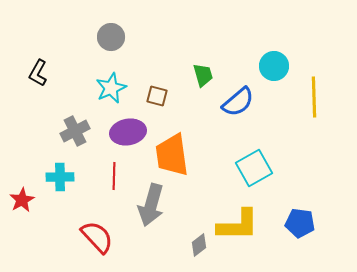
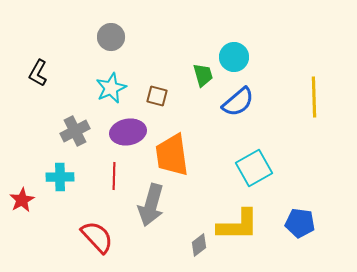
cyan circle: moved 40 px left, 9 px up
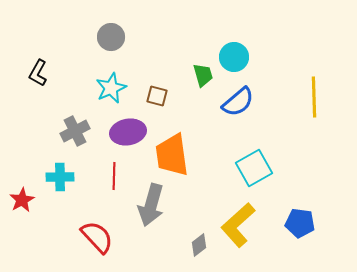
yellow L-shape: rotated 138 degrees clockwise
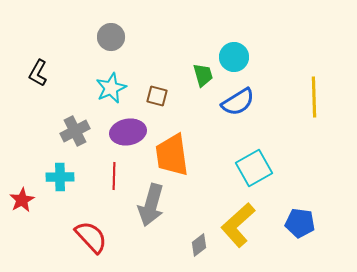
blue semicircle: rotated 8 degrees clockwise
red semicircle: moved 6 px left
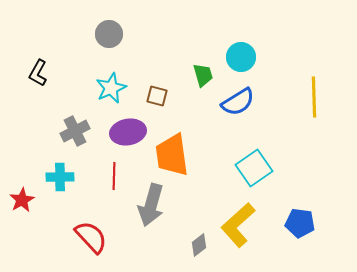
gray circle: moved 2 px left, 3 px up
cyan circle: moved 7 px right
cyan square: rotated 6 degrees counterclockwise
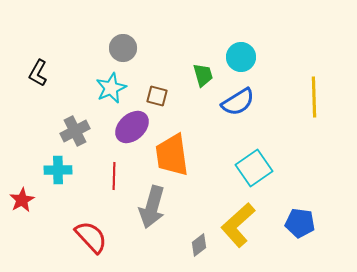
gray circle: moved 14 px right, 14 px down
purple ellipse: moved 4 px right, 5 px up; rotated 32 degrees counterclockwise
cyan cross: moved 2 px left, 7 px up
gray arrow: moved 1 px right, 2 px down
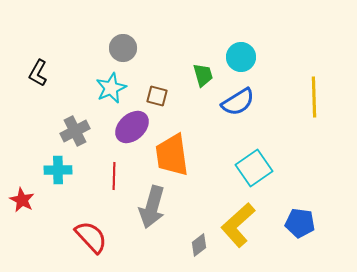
red star: rotated 15 degrees counterclockwise
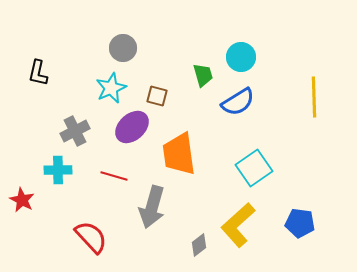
black L-shape: rotated 16 degrees counterclockwise
orange trapezoid: moved 7 px right, 1 px up
red line: rotated 76 degrees counterclockwise
